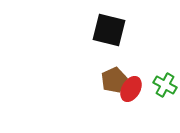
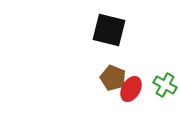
brown pentagon: moved 1 px left, 2 px up; rotated 25 degrees counterclockwise
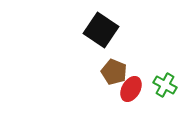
black square: moved 8 px left; rotated 20 degrees clockwise
brown pentagon: moved 1 px right, 6 px up
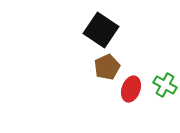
brown pentagon: moved 7 px left, 5 px up; rotated 25 degrees clockwise
red ellipse: rotated 10 degrees counterclockwise
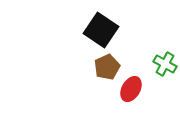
green cross: moved 21 px up
red ellipse: rotated 10 degrees clockwise
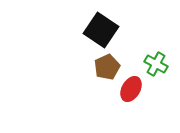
green cross: moved 9 px left
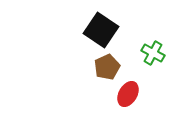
green cross: moved 3 px left, 11 px up
red ellipse: moved 3 px left, 5 px down
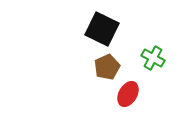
black square: moved 1 px right, 1 px up; rotated 8 degrees counterclockwise
green cross: moved 5 px down
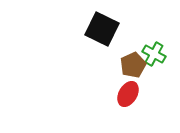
green cross: moved 1 px right, 4 px up
brown pentagon: moved 26 px right, 2 px up
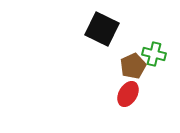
green cross: rotated 15 degrees counterclockwise
brown pentagon: moved 1 px down
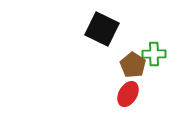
green cross: rotated 15 degrees counterclockwise
brown pentagon: moved 1 px up; rotated 15 degrees counterclockwise
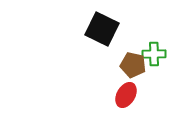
brown pentagon: rotated 20 degrees counterclockwise
red ellipse: moved 2 px left, 1 px down
